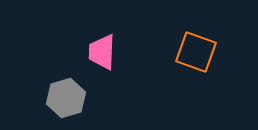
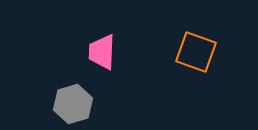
gray hexagon: moved 7 px right, 6 px down
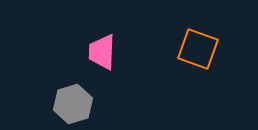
orange square: moved 2 px right, 3 px up
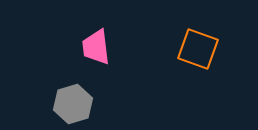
pink trapezoid: moved 6 px left, 5 px up; rotated 9 degrees counterclockwise
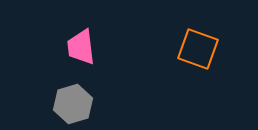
pink trapezoid: moved 15 px left
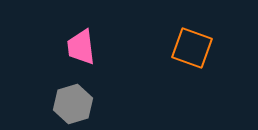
orange square: moved 6 px left, 1 px up
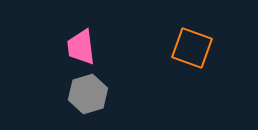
gray hexagon: moved 15 px right, 10 px up
